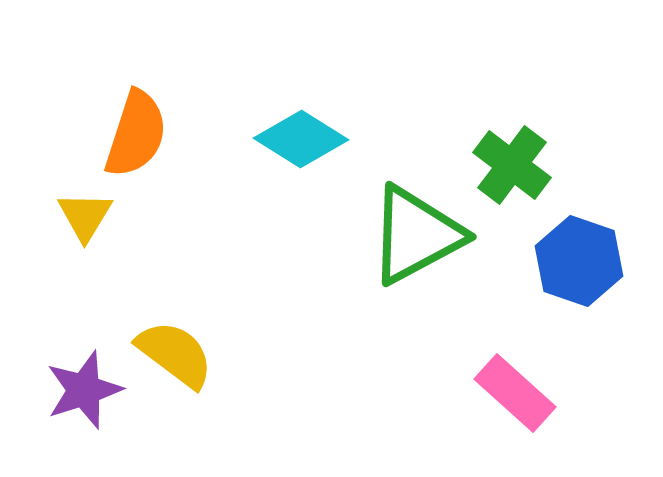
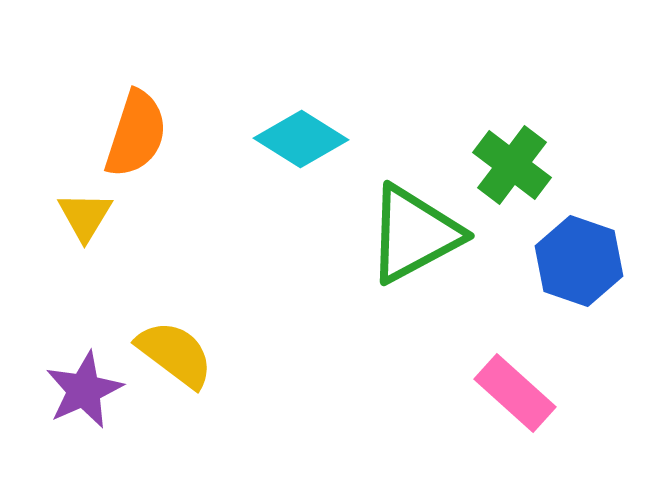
green triangle: moved 2 px left, 1 px up
purple star: rotated 6 degrees counterclockwise
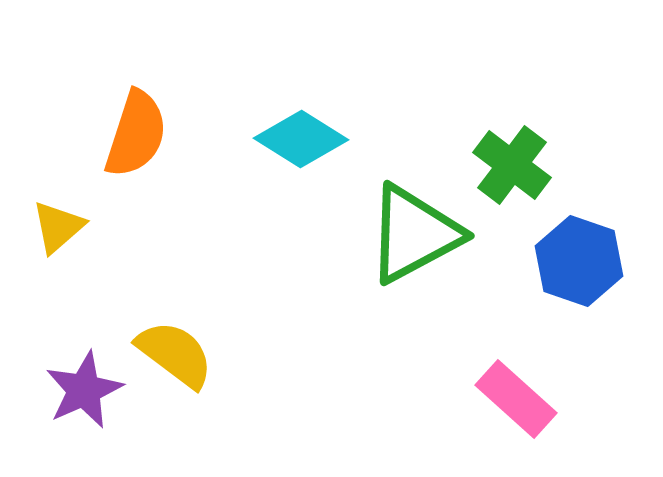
yellow triangle: moved 27 px left, 11 px down; rotated 18 degrees clockwise
pink rectangle: moved 1 px right, 6 px down
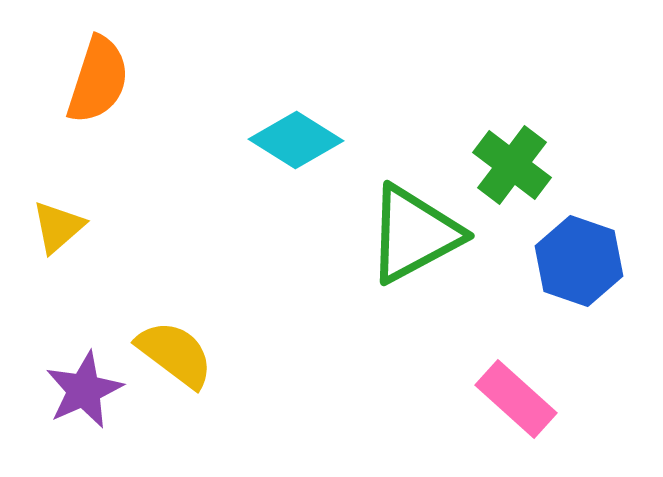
orange semicircle: moved 38 px left, 54 px up
cyan diamond: moved 5 px left, 1 px down
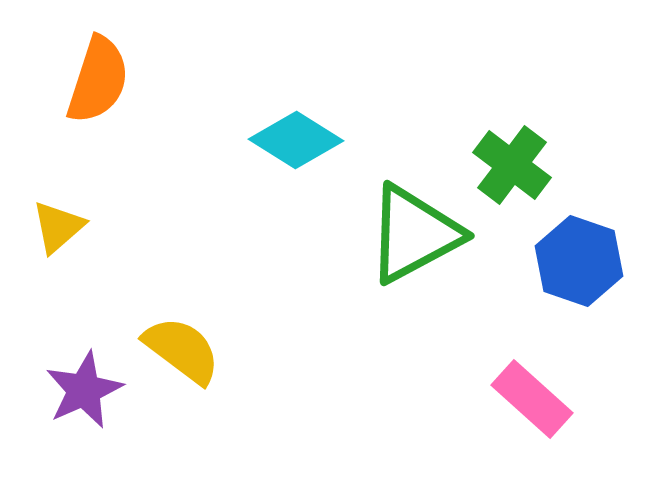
yellow semicircle: moved 7 px right, 4 px up
pink rectangle: moved 16 px right
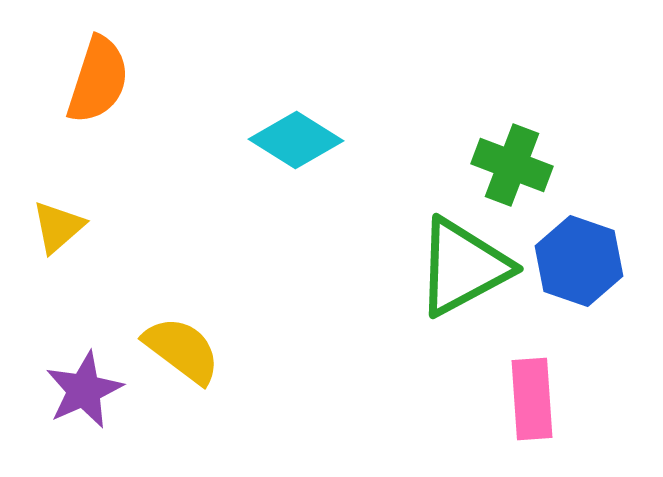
green cross: rotated 16 degrees counterclockwise
green triangle: moved 49 px right, 33 px down
pink rectangle: rotated 44 degrees clockwise
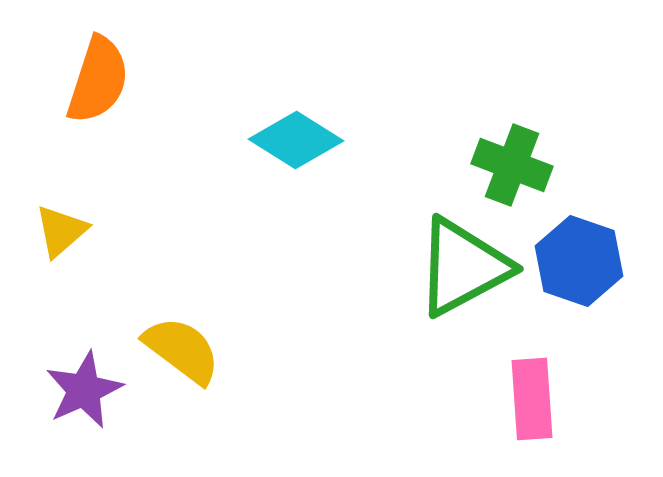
yellow triangle: moved 3 px right, 4 px down
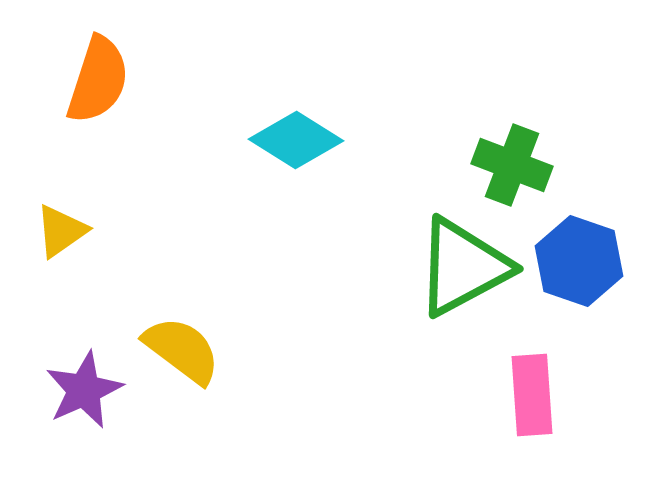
yellow triangle: rotated 6 degrees clockwise
pink rectangle: moved 4 px up
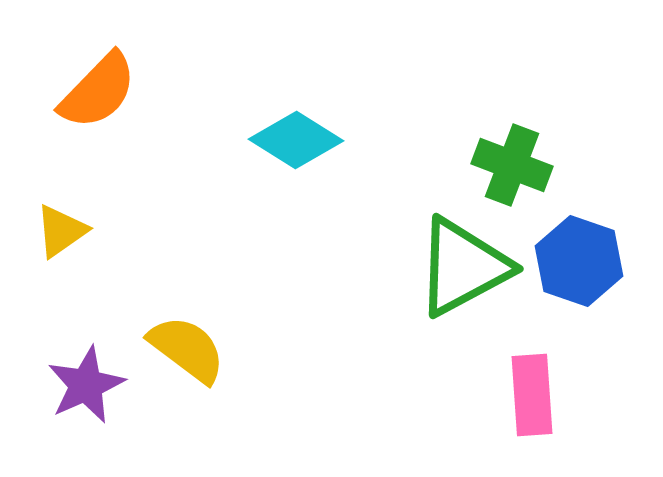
orange semicircle: moved 11 px down; rotated 26 degrees clockwise
yellow semicircle: moved 5 px right, 1 px up
purple star: moved 2 px right, 5 px up
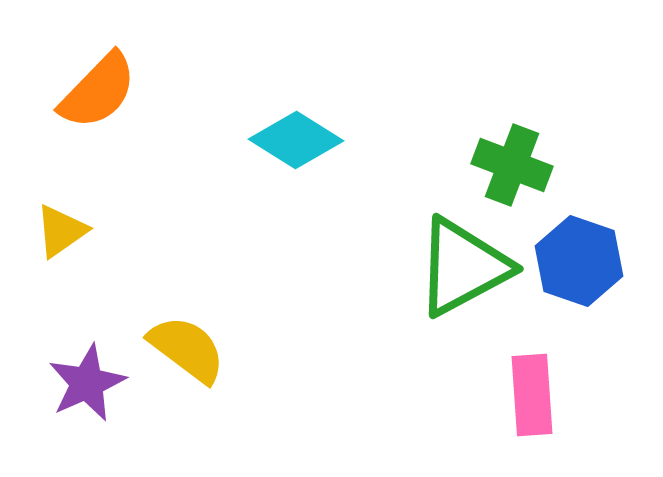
purple star: moved 1 px right, 2 px up
